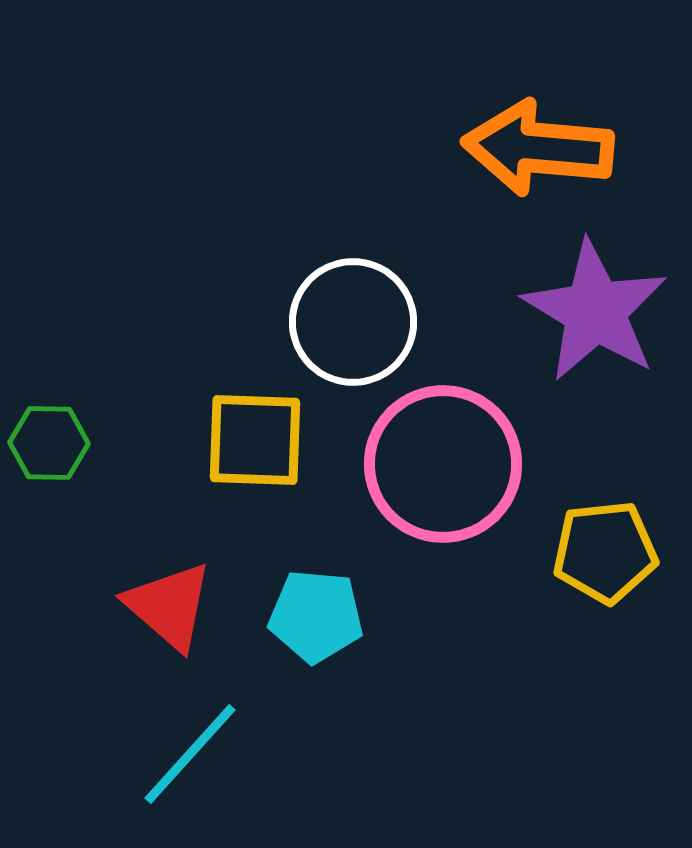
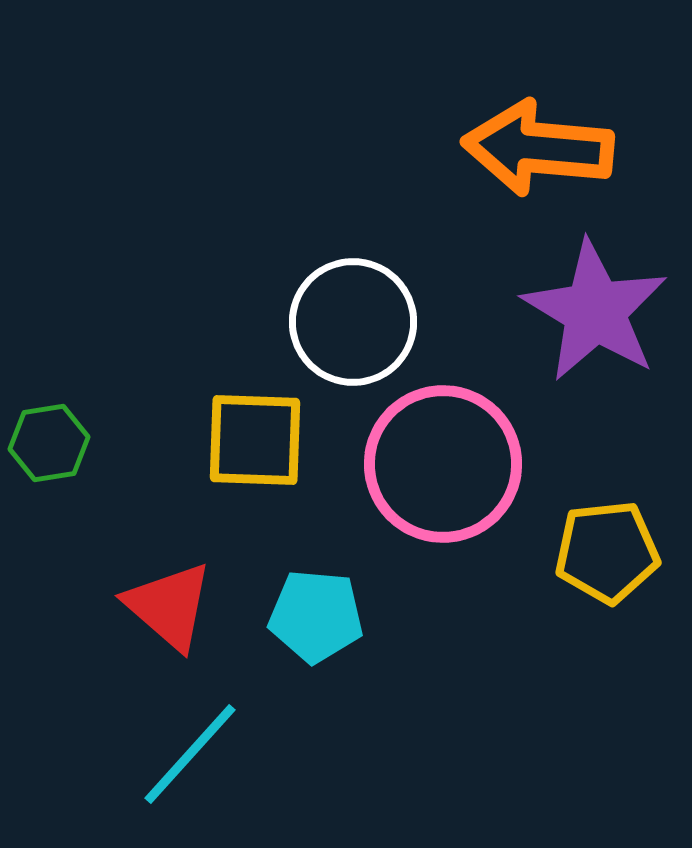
green hexagon: rotated 10 degrees counterclockwise
yellow pentagon: moved 2 px right
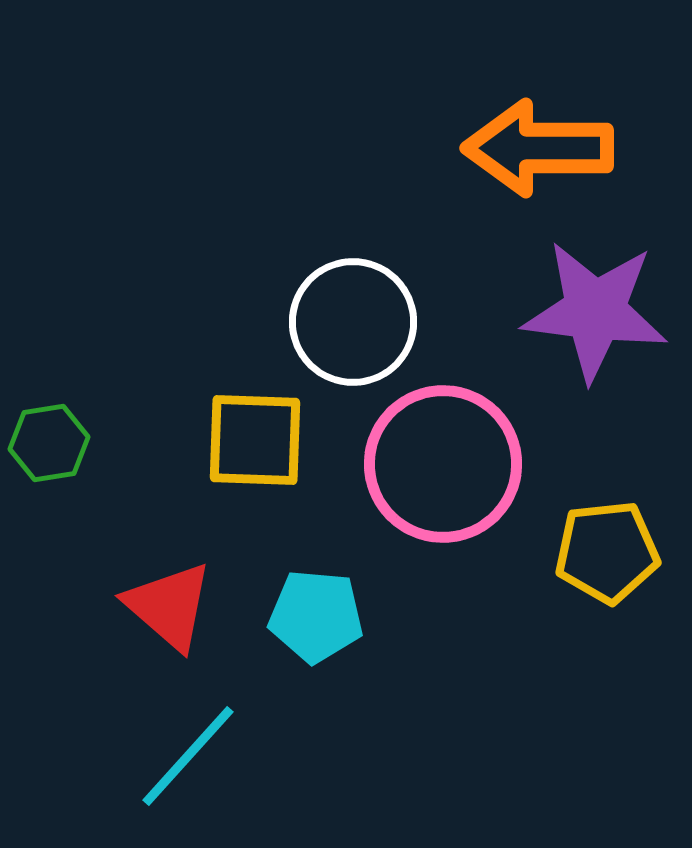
orange arrow: rotated 5 degrees counterclockwise
purple star: rotated 24 degrees counterclockwise
cyan line: moved 2 px left, 2 px down
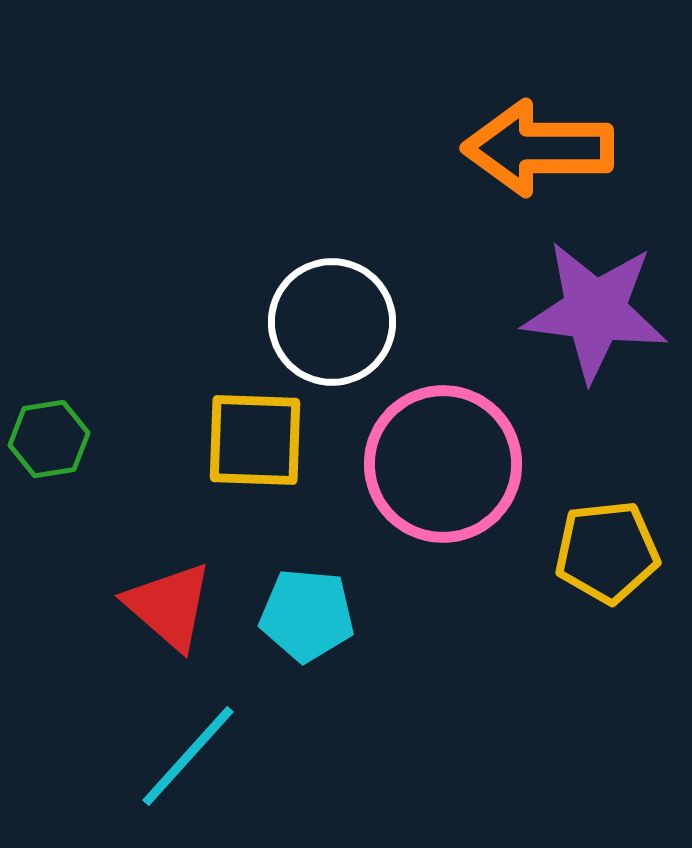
white circle: moved 21 px left
green hexagon: moved 4 px up
cyan pentagon: moved 9 px left, 1 px up
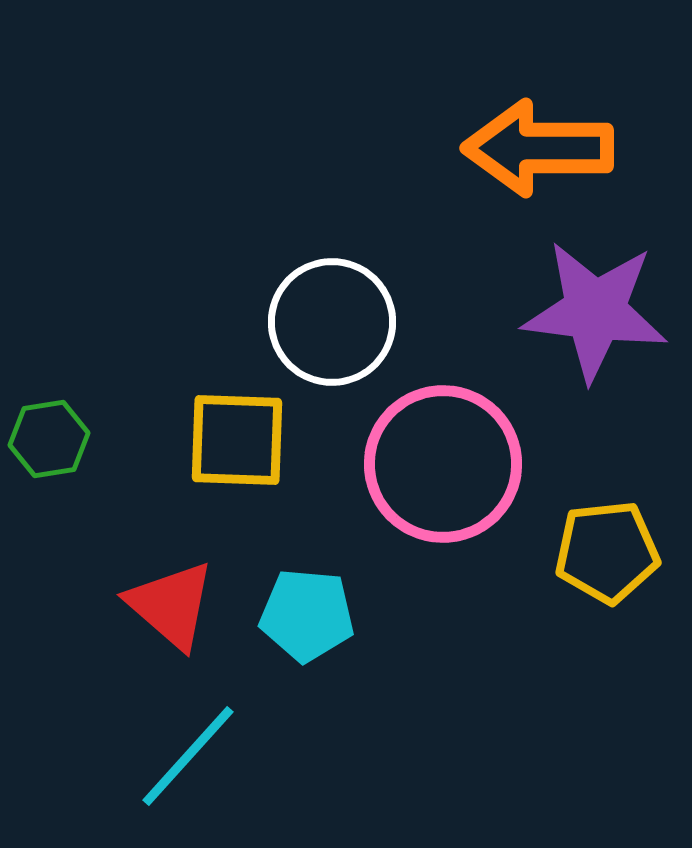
yellow square: moved 18 px left
red triangle: moved 2 px right, 1 px up
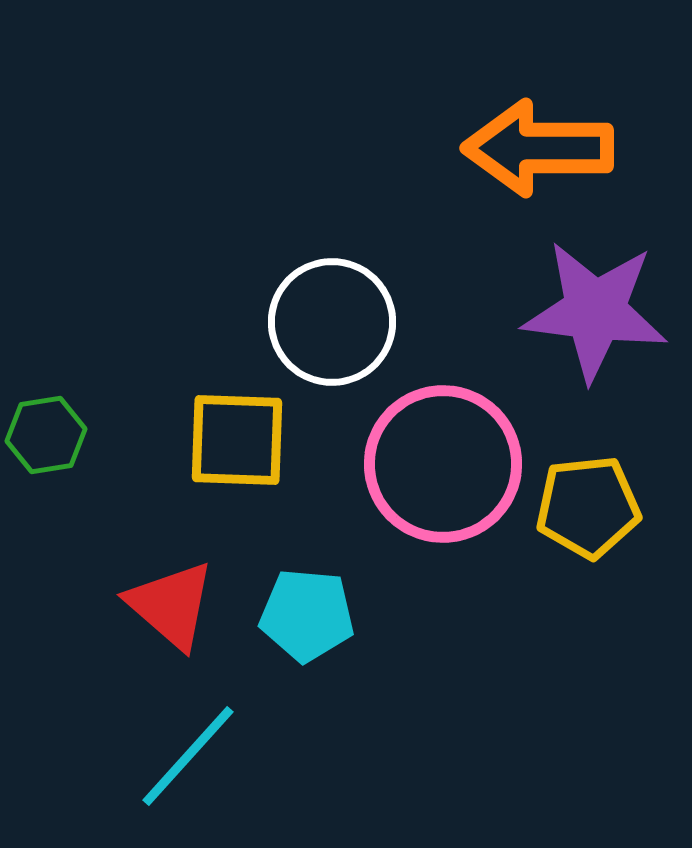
green hexagon: moved 3 px left, 4 px up
yellow pentagon: moved 19 px left, 45 px up
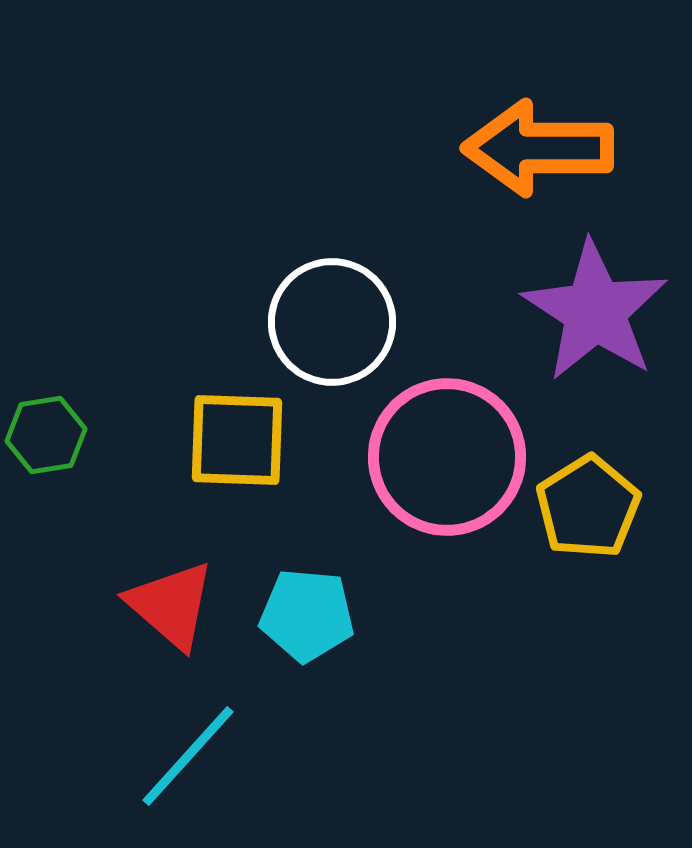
purple star: rotated 26 degrees clockwise
pink circle: moved 4 px right, 7 px up
yellow pentagon: rotated 26 degrees counterclockwise
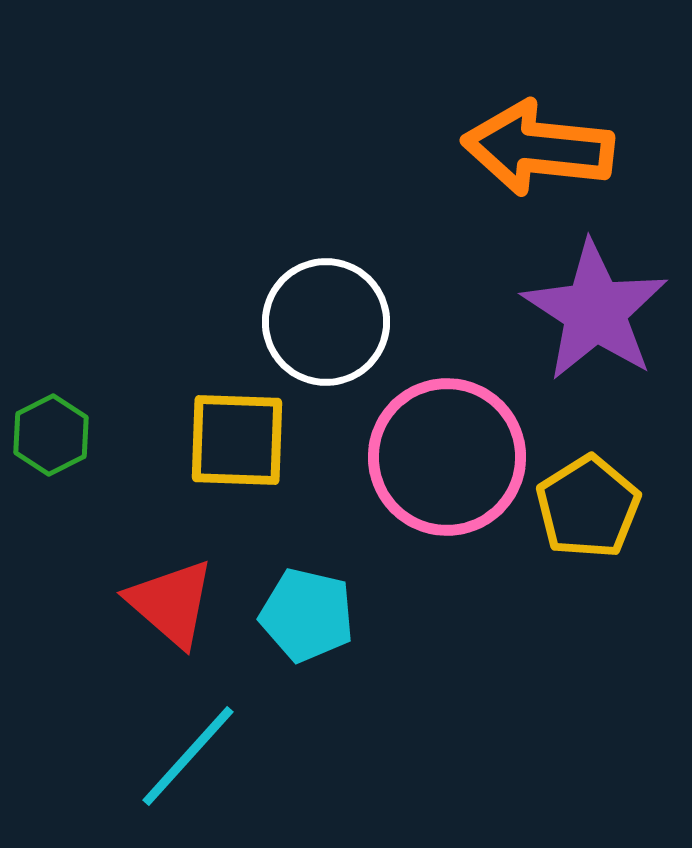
orange arrow: rotated 6 degrees clockwise
white circle: moved 6 px left
green hexagon: moved 5 px right; rotated 18 degrees counterclockwise
red triangle: moved 2 px up
cyan pentagon: rotated 8 degrees clockwise
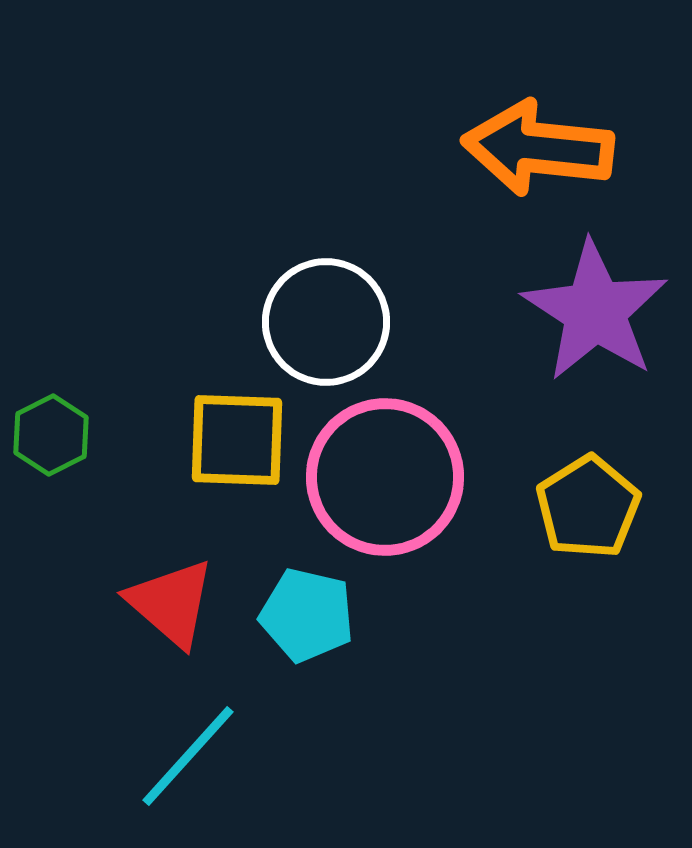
pink circle: moved 62 px left, 20 px down
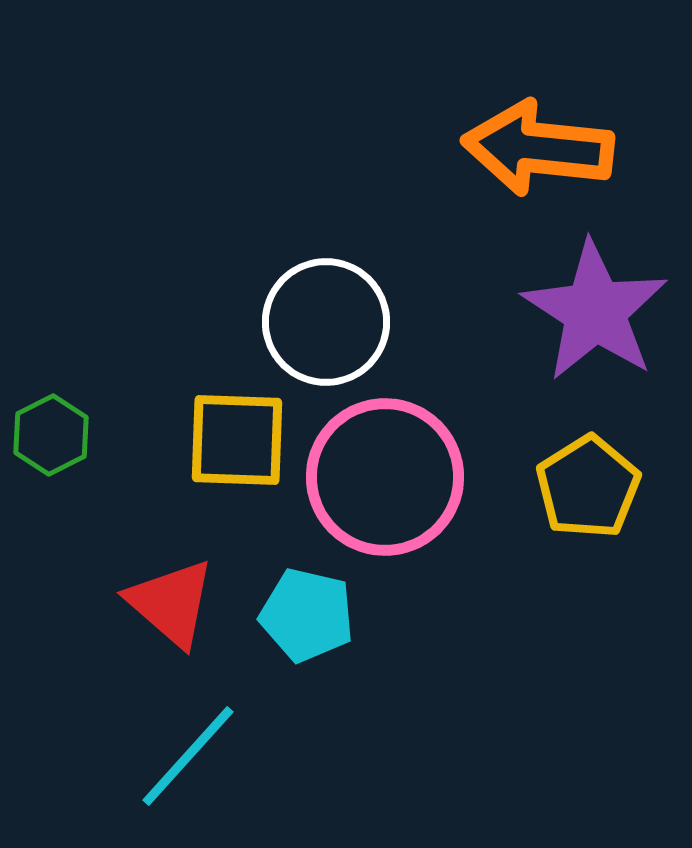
yellow pentagon: moved 20 px up
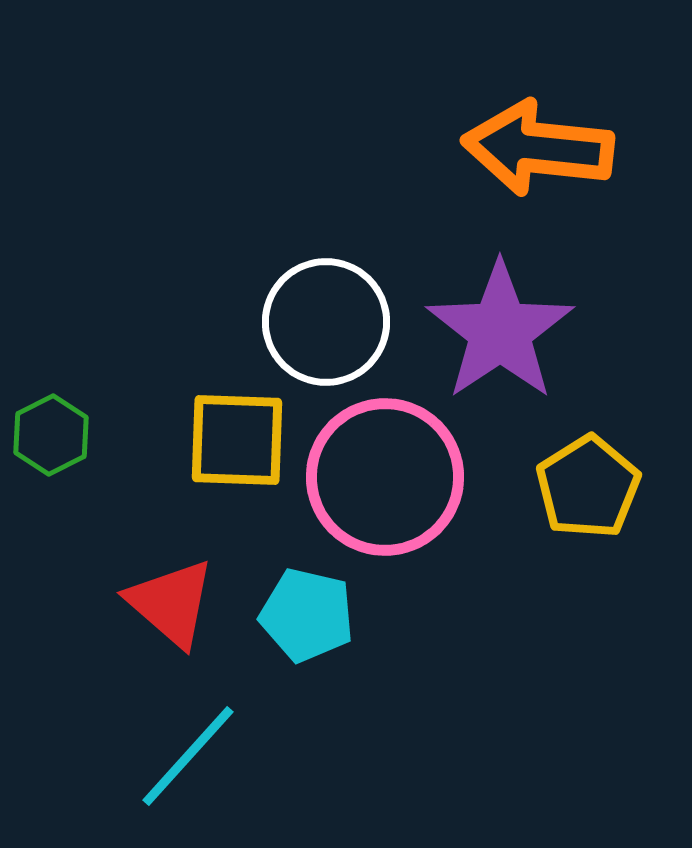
purple star: moved 95 px left, 20 px down; rotated 5 degrees clockwise
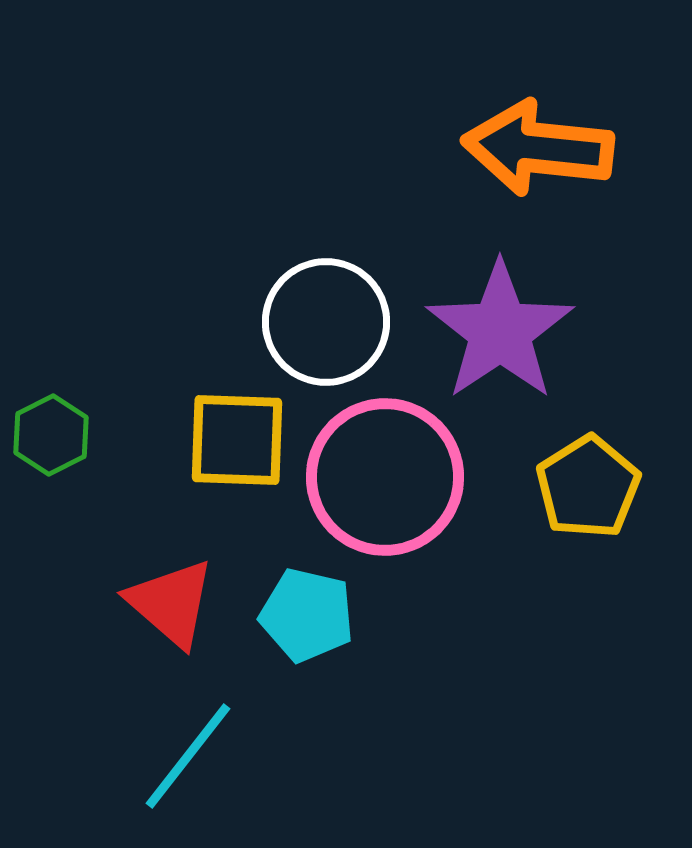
cyan line: rotated 4 degrees counterclockwise
